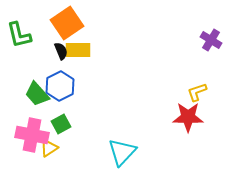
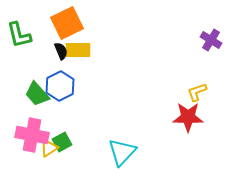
orange square: rotated 8 degrees clockwise
green square: moved 1 px right, 18 px down
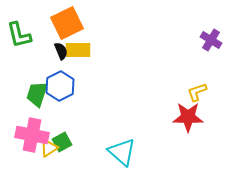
green trapezoid: rotated 60 degrees clockwise
cyan triangle: rotated 32 degrees counterclockwise
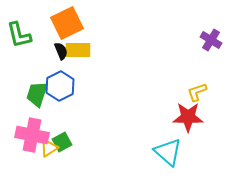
cyan triangle: moved 46 px right
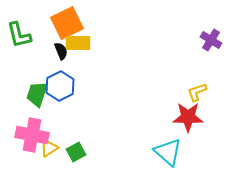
yellow rectangle: moved 7 px up
green square: moved 14 px right, 10 px down
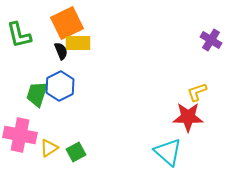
pink cross: moved 12 px left
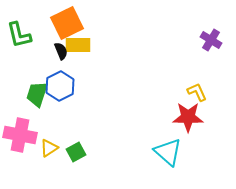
yellow rectangle: moved 2 px down
yellow L-shape: rotated 85 degrees clockwise
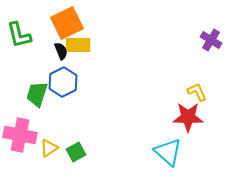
blue hexagon: moved 3 px right, 4 px up
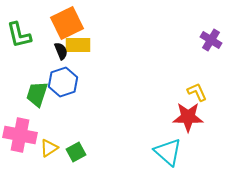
blue hexagon: rotated 8 degrees clockwise
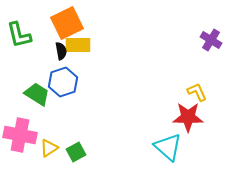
black semicircle: rotated 12 degrees clockwise
green trapezoid: rotated 104 degrees clockwise
cyan triangle: moved 5 px up
